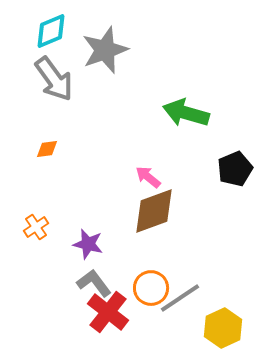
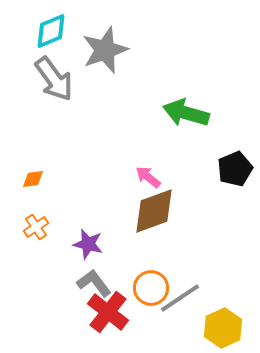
orange diamond: moved 14 px left, 30 px down
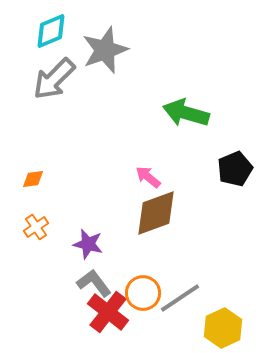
gray arrow: rotated 81 degrees clockwise
brown diamond: moved 2 px right, 2 px down
orange circle: moved 8 px left, 5 px down
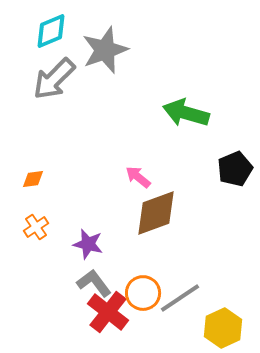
pink arrow: moved 10 px left
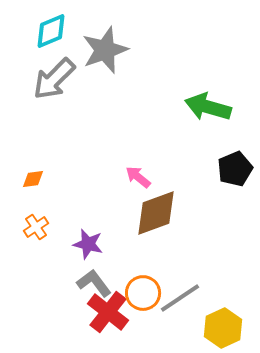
green arrow: moved 22 px right, 6 px up
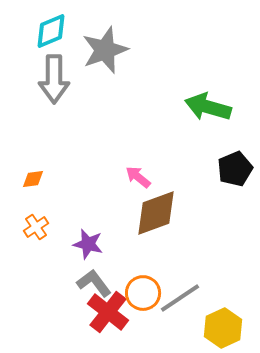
gray arrow: rotated 45 degrees counterclockwise
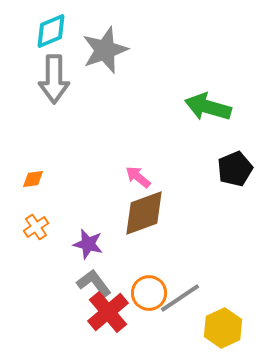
brown diamond: moved 12 px left
orange circle: moved 6 px right
red cross: rotated 12 degrees clockwise
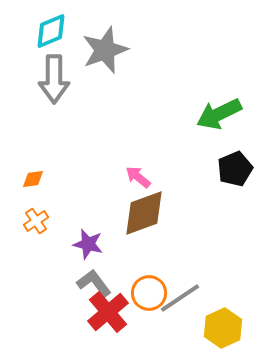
green arrow: moved 11 px right, 7 px down; rotated 42 degrees counterclockwise
orange cross: moved 6 px up
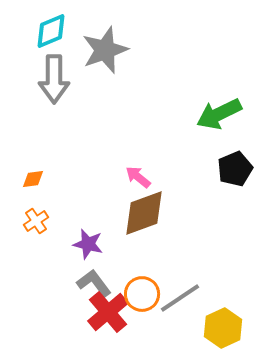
orange circle: moved 7 px left, 1 px down
